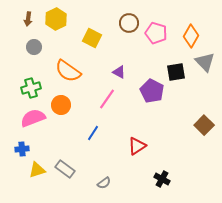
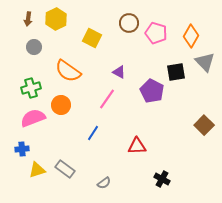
red triangle: rotated 30 degrees clockwise
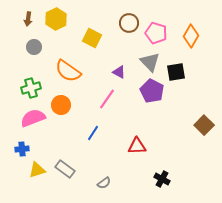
gray triangle: moved 55 px left
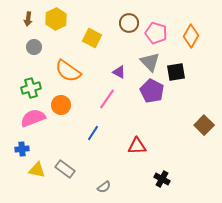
yellow triangle: rotated 30 degrees clockwise
gray semicircle: moved 4 px down
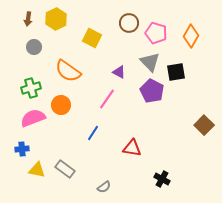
red triangle: moved 5 px left, 2 px down; rotated 12 degrees clockwise
